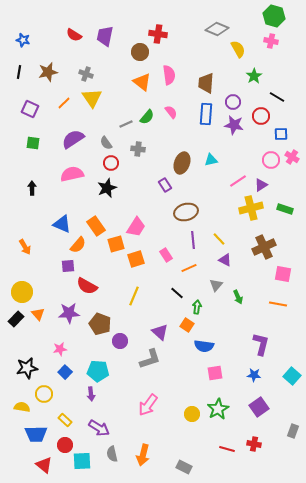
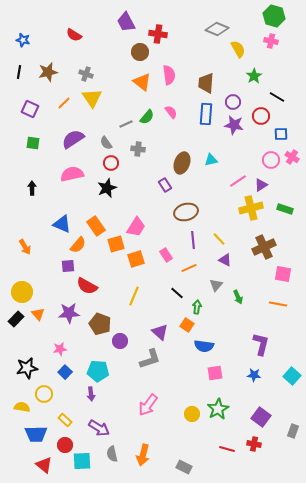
purple trapezoid at (105, 36): moved 21 px right, 14 px up; rotated 40 degrees counterclockwise
purple square at (259, 407): moved 2 px right, 10 px down; rotated 18 degrees counterclockwise
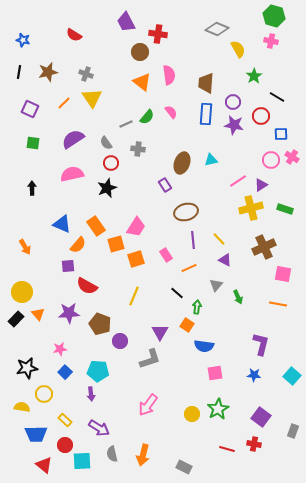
purple triangle at (160, 332): rotated 18 degrees clockwise
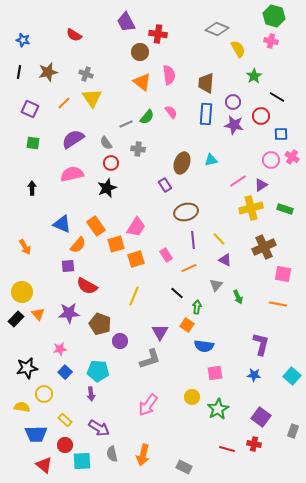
yellow circle at (192, 414): moved 17 px up
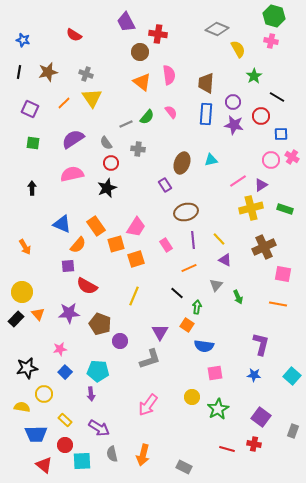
pink rectangle at (166, 255): moved 10 px up
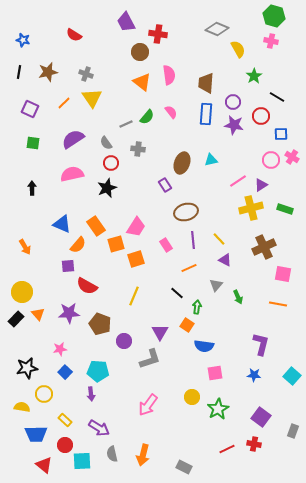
purple circle at (120, 341): moved 4 px right
red line at (227, 449): rotated 42 degrees counterclockwise
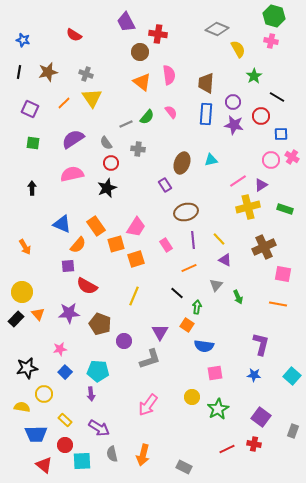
yellow cross at (251, 208): moved 3 px left, 1 px up
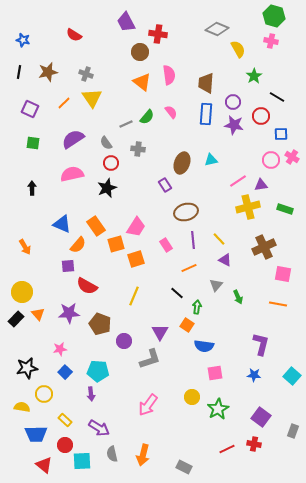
purple triangle at (261, 185): rotated 24 degrees clockwise
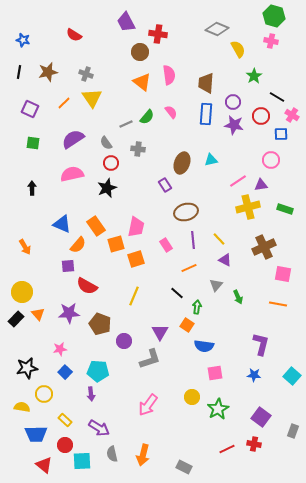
pink cross at (292, 157): moved 42 px up
pink trapezoid at (136, 227): rotated 20 degrees counterclockwise
